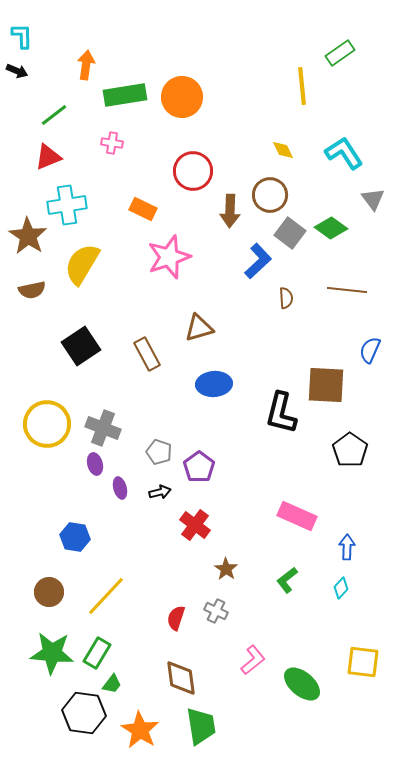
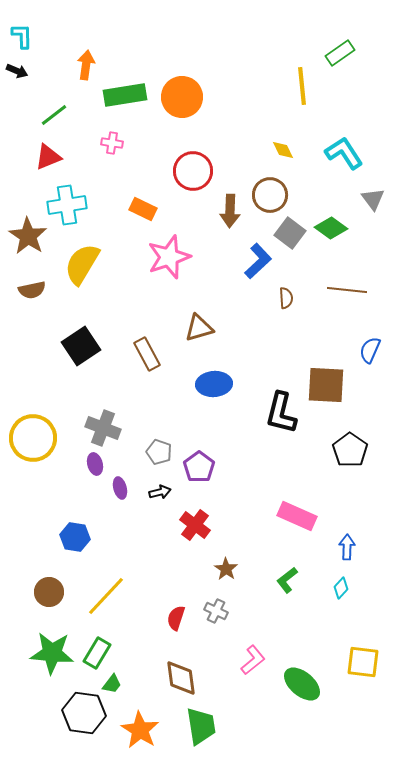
yellow circle at (47, 424): moved 14 px left, 14 px down
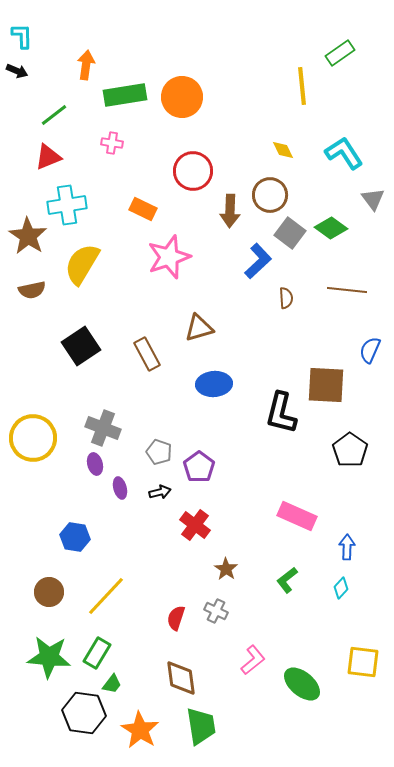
green star at (52, 653): moved 3 px left, 4 px down
